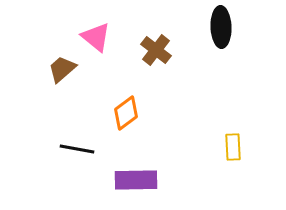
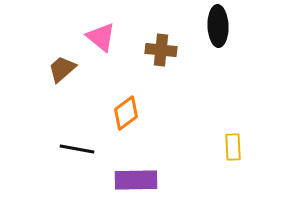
black ellipse: moved 3 px left, 1 px up
pink triangle: moved 5 px right
brown cross: moved 5 px right; rotated 32 degrees counterclockwise
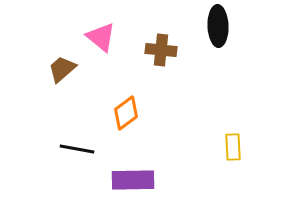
purple rectangle: moved 3 px left
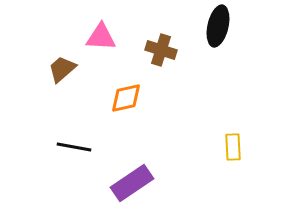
black ellipse: rotated 15 degrees clockwise
pink triangle: rotated 36 degrees counterclockwise
brown cross: rotated 12 degrees clockwise
orange diamond: moved 15 px up; rotated 24 degrees clockwise
black line: moved 3 px left, 2 px up
purple rectangle: moved 1 px left, 3 px down; rotated 33 degrees counterclockwise
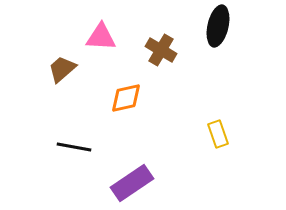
brown cross: rotated 12 degrees clockwise
yellow rectangle: moved 15 px left, 13 px up; rotated 16 degrees counterclockwise
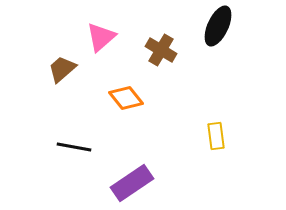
black ellipse: rotated 12 degrees clockwise
pink triangle: rotated 44 degrees counterclockwise
orange diamond: rotated 64 degrees clockwise
yellow rectangle: moved 2 px left, 2 px down; rotated 12 degrees clockwise
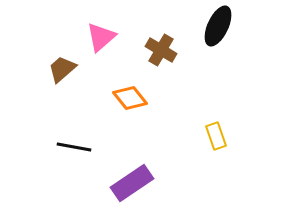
orange diamond: moved 4 px right
yellow rectangle: rotated 12 degrees counterclockwise
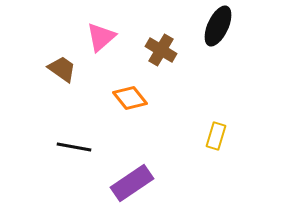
brown trapezoid: rotated 76 degrees clockwise
yellow rectangle: rotated 36 degrees clockwise
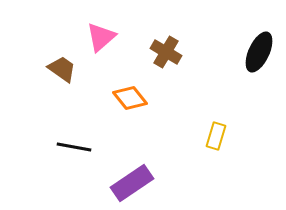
black ellipse: moved 41 px right, 26 px down
brown cross: moved 5 px right, 2 px down
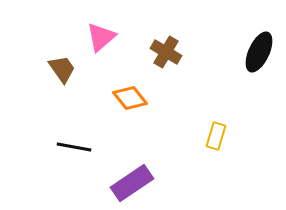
brown trapezoid: rotated 20 degrees clockwise
